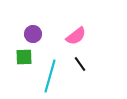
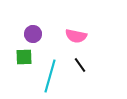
pink semicircle: rotated 50 degrees clockwise
black line: moved 1 px down
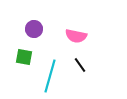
purple circle: moved 1 px right, 5 px up
green square: rotated 12 degrees clockwise
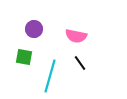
black line: moved 2 px up
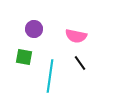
cyan line: rotated 8 degrees counterclockwise
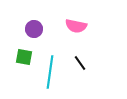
pink semicircle: moved 10 px up
cyan line: moved 4 px up
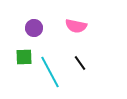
purple circle: moved 1 px up
green square: rotated 12 degrees counterclockwise
cyan line: rotated 36 degrees counterclockwise
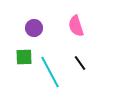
pink semicircle: rotated 60 degrees clockwise
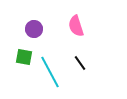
purple circle: moved 1 px down
green square: rotated 12 degrees clockwise
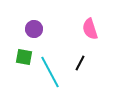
pink semicircle: moved 14 px right, 3 px down
black line: rotated 63 degrees clockwise
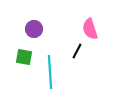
black line: moved 3 px left, 12 px up
cyan line: rotated 24 degrees clockwise
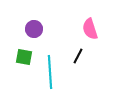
black line: moved 1 px right, 5 px down
